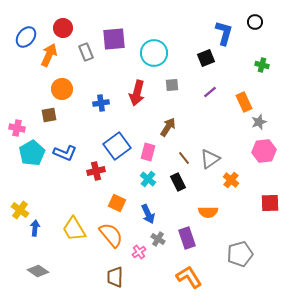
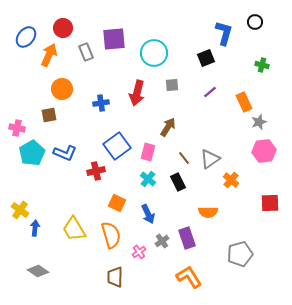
orange semicircle at (111, 235): rotated 24 degrees clockwise
gray cross at (158, 239): moved 4 px right, 2 px down; rotated 24 degrees clockwise
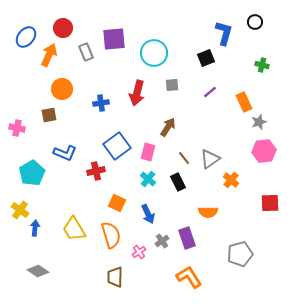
cyan pentagon at (32, 153): moved 20 px down
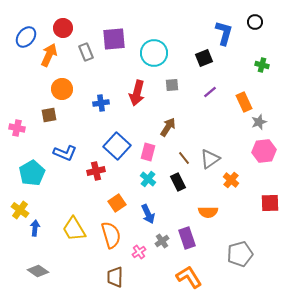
black square at (206, 58): moved 2 px left
blue square at (117, 146): rotated 12 degrees counterclockwise
orange square at (117, 203): rotated 30 degrees clockwise
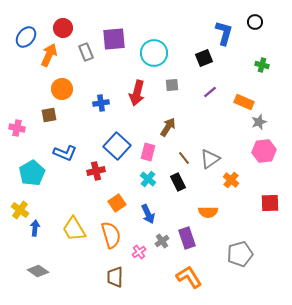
orange rectangle at (244, 102): rotated 42 degrees counterclockwise
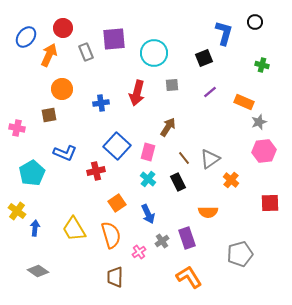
yellow cross at (20, 210): moved 3 px left, 1 px down
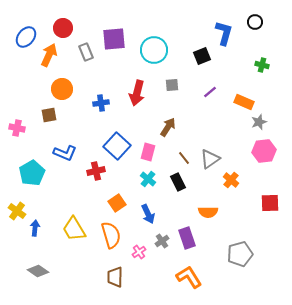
cyan circle at (154, 53): moved 3 px up
black square at (204, 58): moved 2 px left, 2 px up
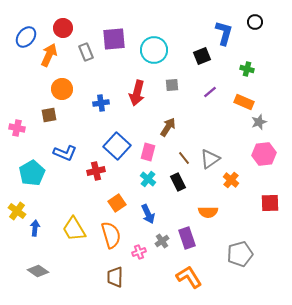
green cross at (262, 65): moved 15 px left, 4 px down
pink hexagon at (264, 151): moved 3 px down
pink cross at (139, 252): rotated 16 degrees clockwise
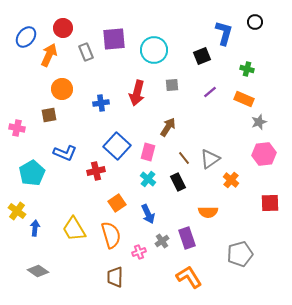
orange rectangle at (244, 102): moved 3 px up
